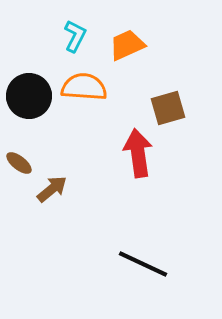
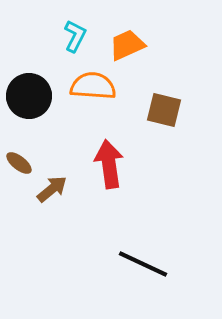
orange semicircle: moved 9 px right, 1 px up
brown square: moved 4 px left, 2 px down; rotated 30 degrees clockwise
red arrow: moved 29 px left, 11 px down
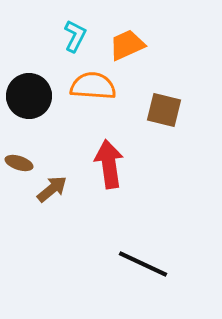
brown ellipse: rotated 20 degrees counterclockwise
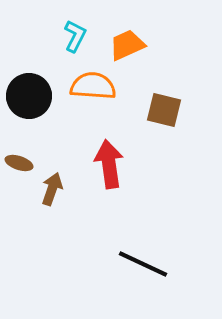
brown arrow: rotated 32 degrees counterclockwise
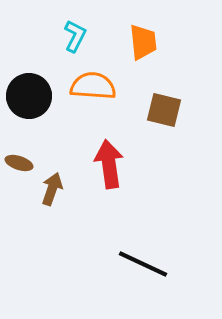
orange trapezoid: moved 16 px right, 3 px up; rotated 108 degrees clockwise
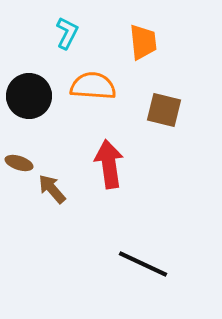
cyan L-shape: moved 8 px left, 3 px up
brown arrow: rotated 60 degrees counterclockwise
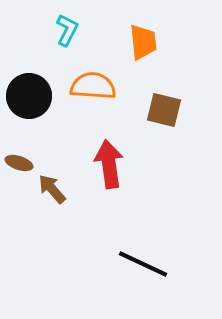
cyan L-shape: moved 3 px up
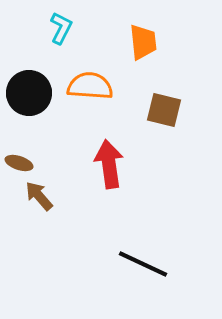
cyan L-shape: moved 6 px left, 2 px up
orange semicircle: moved 3 px left
black circle: moved 3 px up
brown arrow: moved 13 px left, 7 px down
